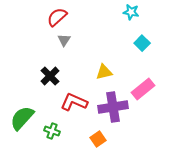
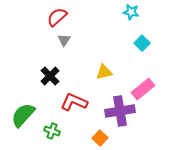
purple cross: moved 7 px right, 4 px down
green semicircle: moved 1 px right, 3 px up
orange square: moved 2 px right, 1 px up; rotated 14 degrees counterclockwise
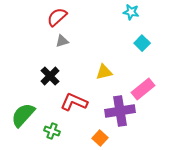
gray triangle: moved 2 px left, 1 px down; rotated 40 degrees clockwise
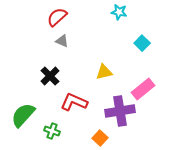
cyan star: moved 12 px left
gray triangle: rotated 40 degrees clockwise
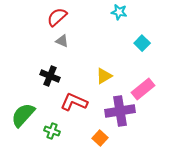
yellow triangle: moved 4 px down; rotated 18 degrees counterclockwise
black cross: rotated 24 degrees counterclockwise
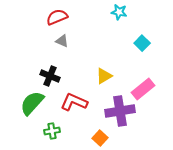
red semicircle: rotated 20 degrees clockwise
green semicircle: moved 9 px right, 12 px up
green cross: rotated 28 degrees counterclockwise
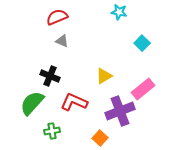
purple cross: rotated 12 degrees counterclockwise
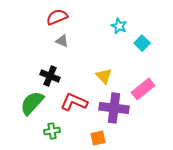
cyan star: moved 14 px down; rotated 14 degrees clockwise
yellow triangle: rotated 42 degrees counterclockwise
purple cross: moved 6 px left, 3 px up; rotated 28 degrees clockwise
orange square: moved 2 px left; rotated 35 degrees clockwise
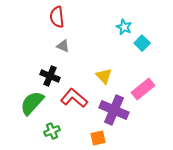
red semicircle: rotated 75 degrees counterclockwise
cyan star: moved 5 px right, 1 px down
gray triangle: moved 1 px right, 5 px down
red L-shape: moved 4 px up; rotated 16 degrees clockwise
purple cross: moved 2 px down; rotated 16 degrees clockwise
green cross: rotated 14 degrees counterclockwise
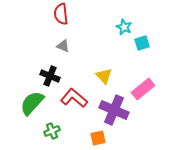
red semicircle: moved 4 px right, 3 px up
cyan square: rotated 28 degrees clockwise
